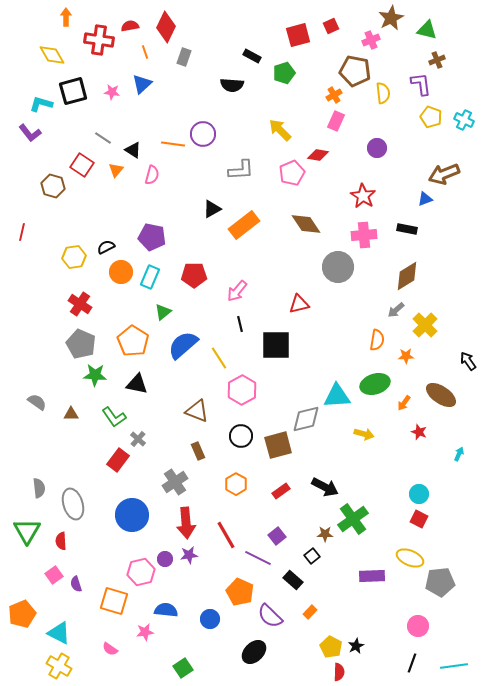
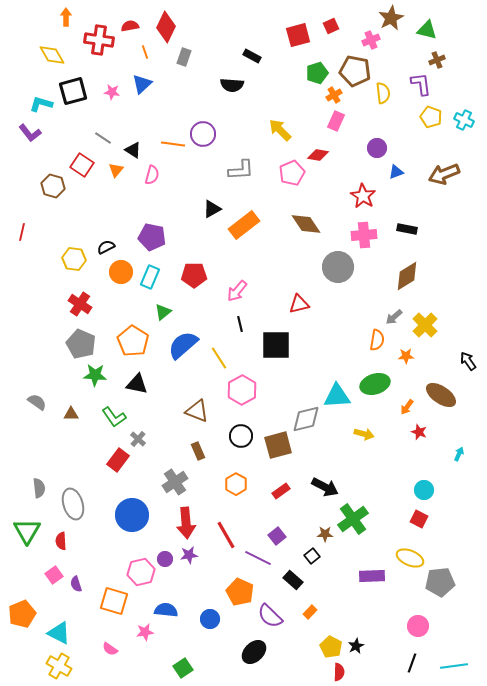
green pentagon at (284, 73): moved 33 px right
blue triangle at (425, 199): moved 29 px left, 27 px up
yellow hexagon at (74, 257): moved 2 px down; rotated 15 degrees clockwise
gray arrow at (396, 310): moved 2 px left, 7 px down
orange arrow at (404, 403): moved 3 px right, 4 px down
cyan circle at (419, 494): moved 5 px right, 4 px up
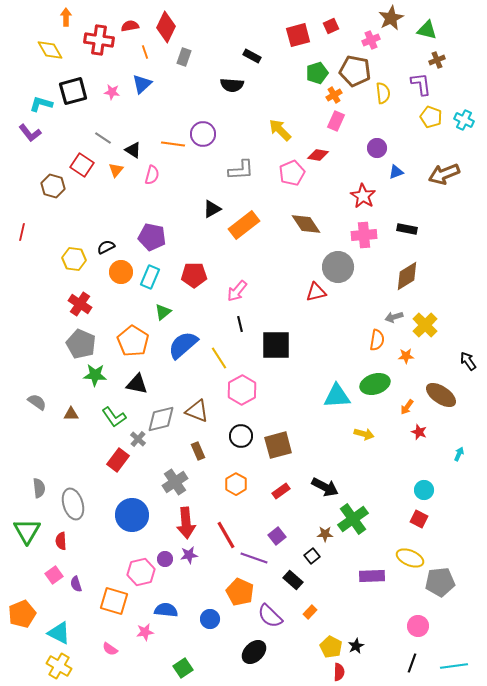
yellow diamond at (52, 55): moved 2 px left, 5 px up
red triangle at (299, 304): moved 17 px right, 12 px up
gray arrow at (394, 317): rotated 24 degrees clockwise
gray diamond at (306, 419): moved 145 px left
purple line at (258, 558): moved 4 px left; rotated 8 degrees counterclockwise
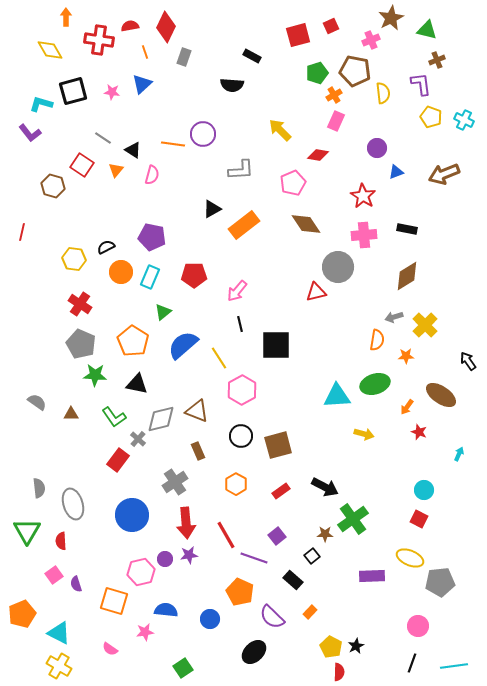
pink pentagon at (292, 173): moved 1 px right, 10 px down
purple semicircle at (270, 616): moved 2 px right, 1 px down
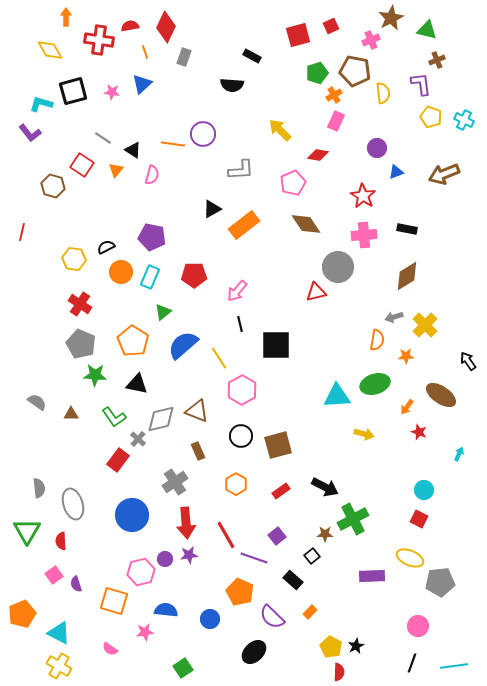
green cross at (353, 519): rotated 8 degrees clockwise
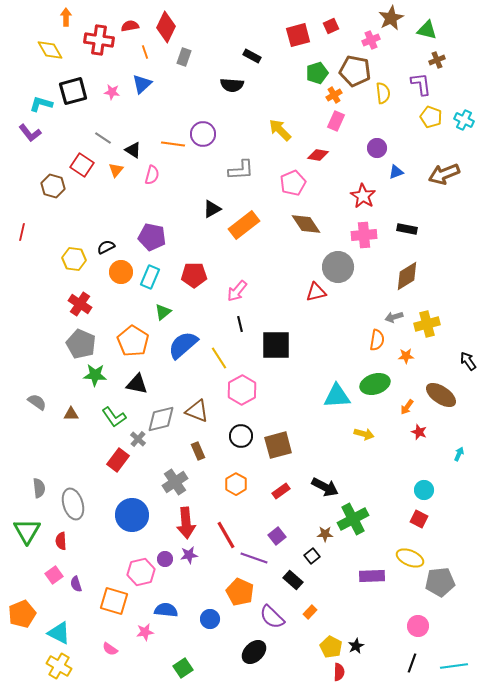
yellow cross at (425, 325): moved 2 px right, 1 px up; rotated 30 degrees clockwise
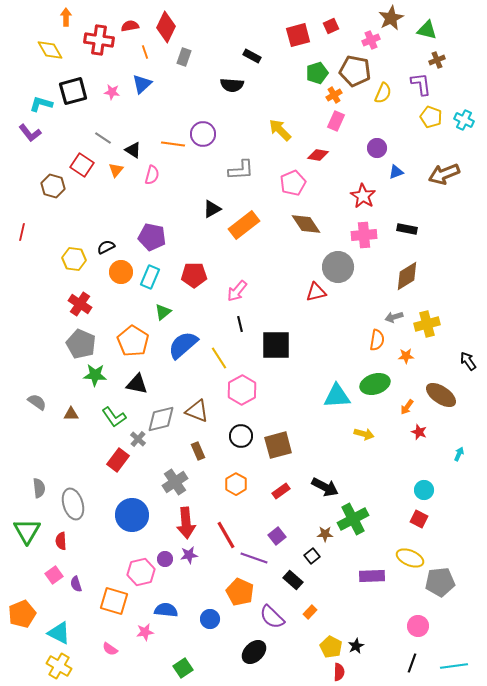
yellow semicircle at (383, 93): rotated 30 degrees clockwise
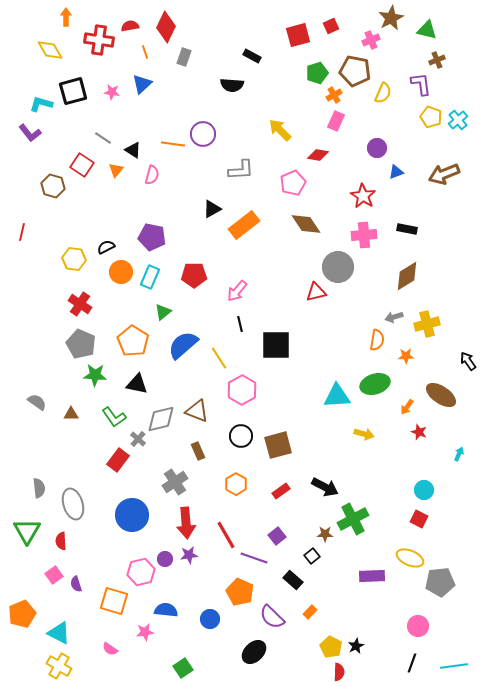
cyan cross at (464, 120): moved 6 px left; rotated 24 degrees clockwise
